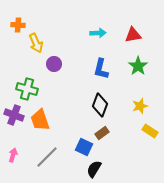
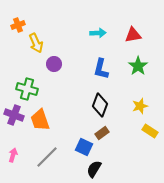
orange cross: rotated 24 degrees counterclockwise
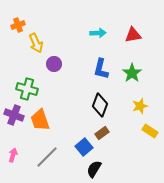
green star: moved 6 px left, 7 px down
blue square: rotated 24 degrees clockwise
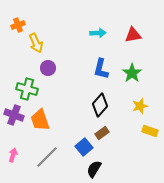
purple circle: moved 6 px left, 4 px down
black diamond: rotated 20 degrees clockwise
yellow rectangle: rotated 14 degrees counterclockwise
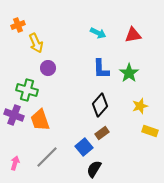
cyan arrow: rotated 28 degrees clockwise
blue L-shape: rotated 15 degrees counterclockwise
green star: moved 3 px left
green cross: moved 1 px down
pink arrow: moved 2 px right, 8 px down
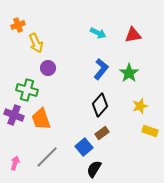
blue L-shape: rotated 140 degrees counterclockwise
orange trapezoid: moved 1 px right, 1 px up
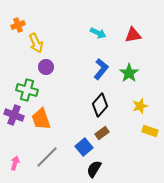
purple circle: moved 2 px left, 1 px up
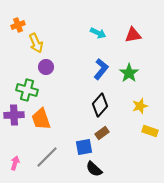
purple cross: rotated 24 degrees counterclockwise
blue square: rotated 30 degrees clockwise
black semicircle: rotated 78 degrees counterclockwise
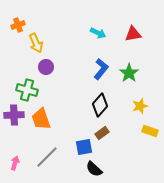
red triangle: moved 1 px up
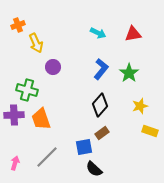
purple circle: moved 7 px right
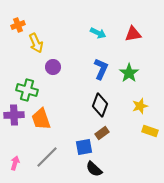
blue L-shape: rotated 15 degrees counterclockwise
black diamond: rotated 20 degrees counterclockwise
